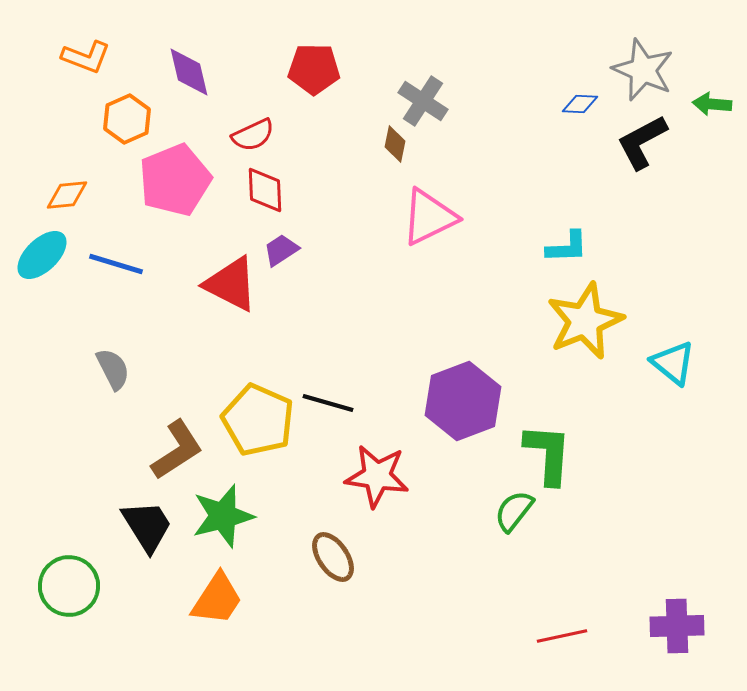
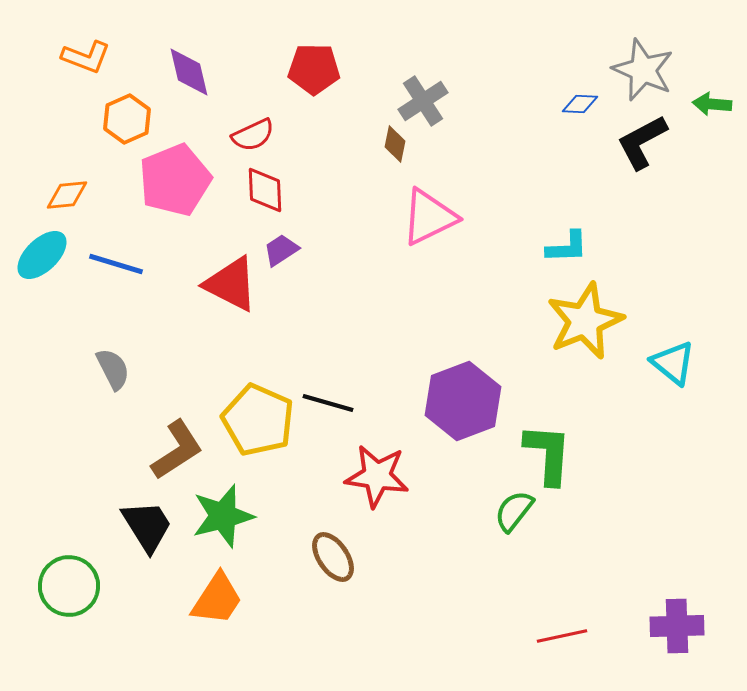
gray cross: rotated 24 degrees clockwise
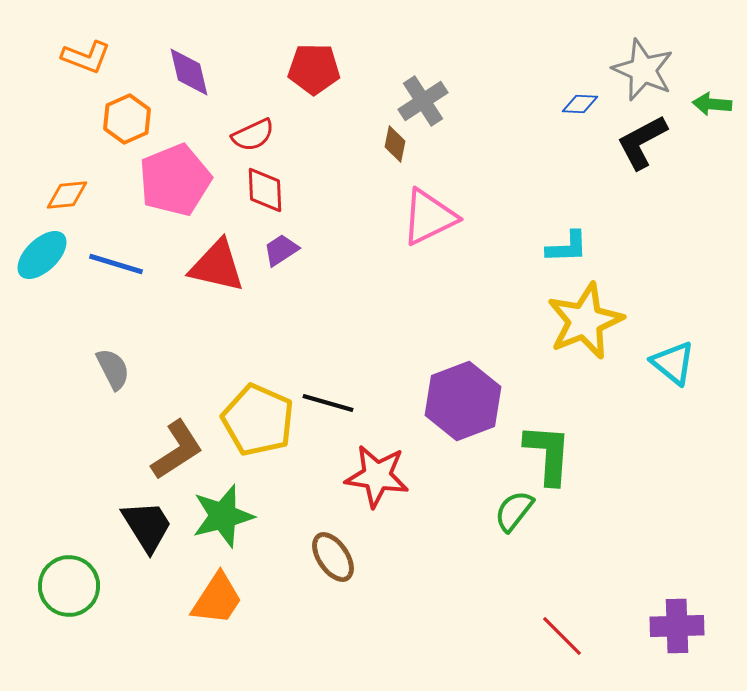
red triangle: moved 14 px left, 18 px up; rotated 14 degrees counterclockwise
red line: rotated 57 degrees clockwise
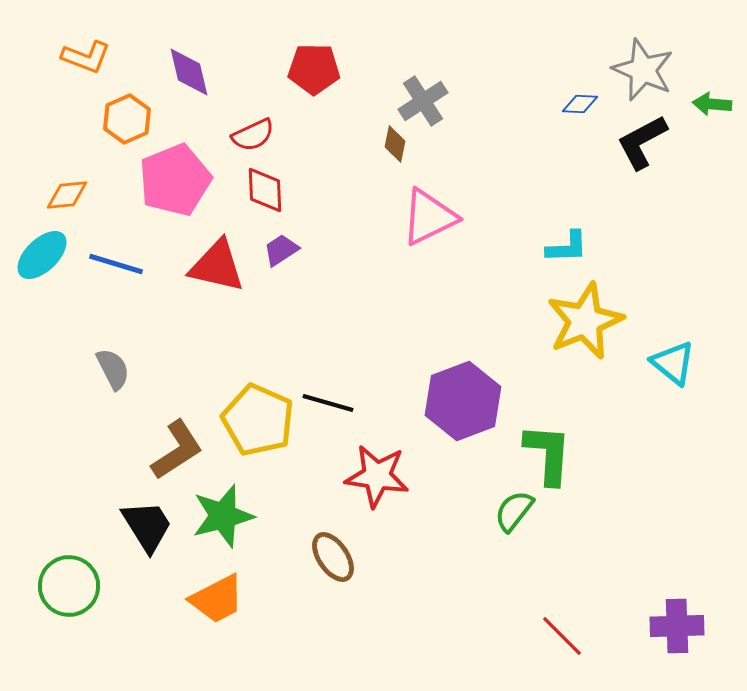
orange trapezoid: rotated 30 degrees clockwise
